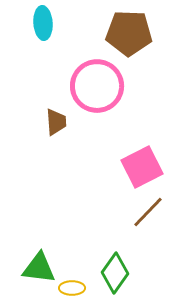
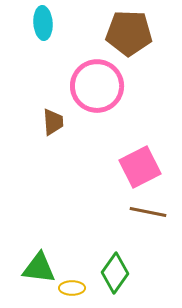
brown trapezoid: moved 3 px left
pink square: moved 2 px left
brown line: rotated 57 degrees clockwise
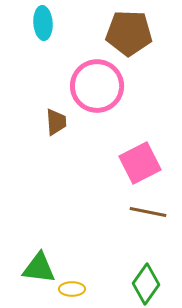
brown trapezoid: moved 3 px right
pink square: moved 4 px up
green diamond: moved 31 px right, 11 px down
yellow ellipse: moved 1 px down
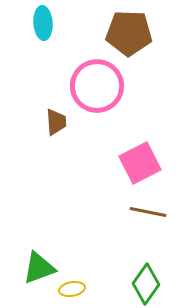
green triangle: rotated 27 degrees counterclockwise
yellow ellipse: rotated 10 degrees counterclockwise
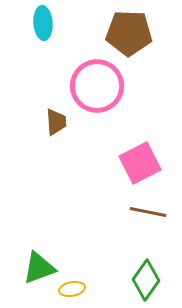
green diamond: moved 4 px up
